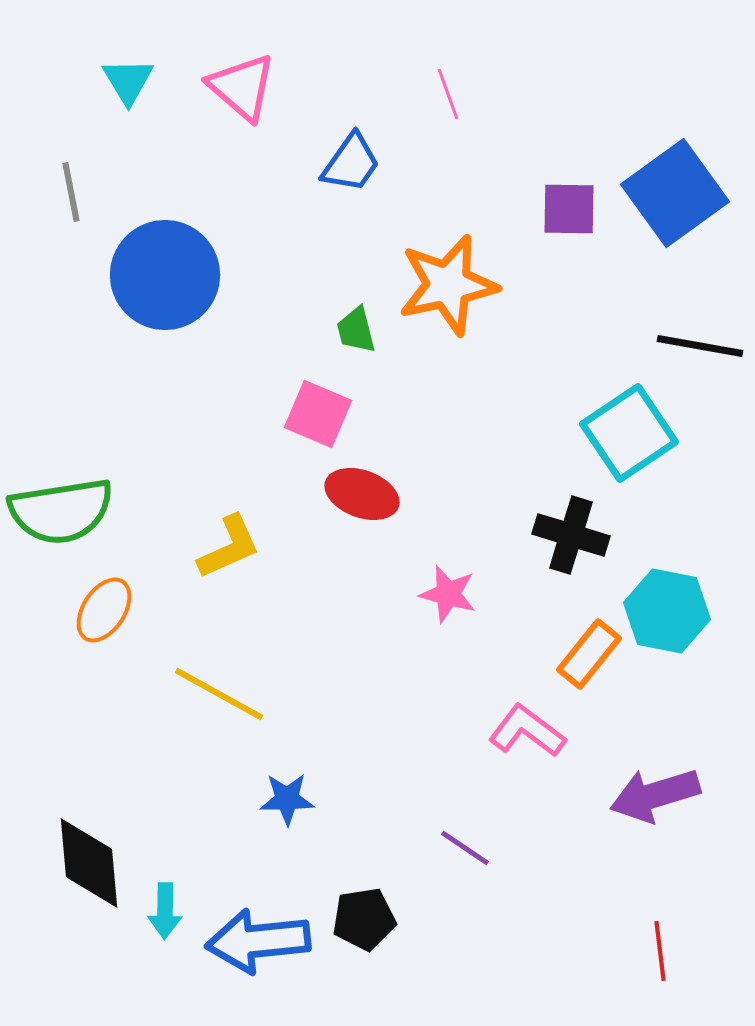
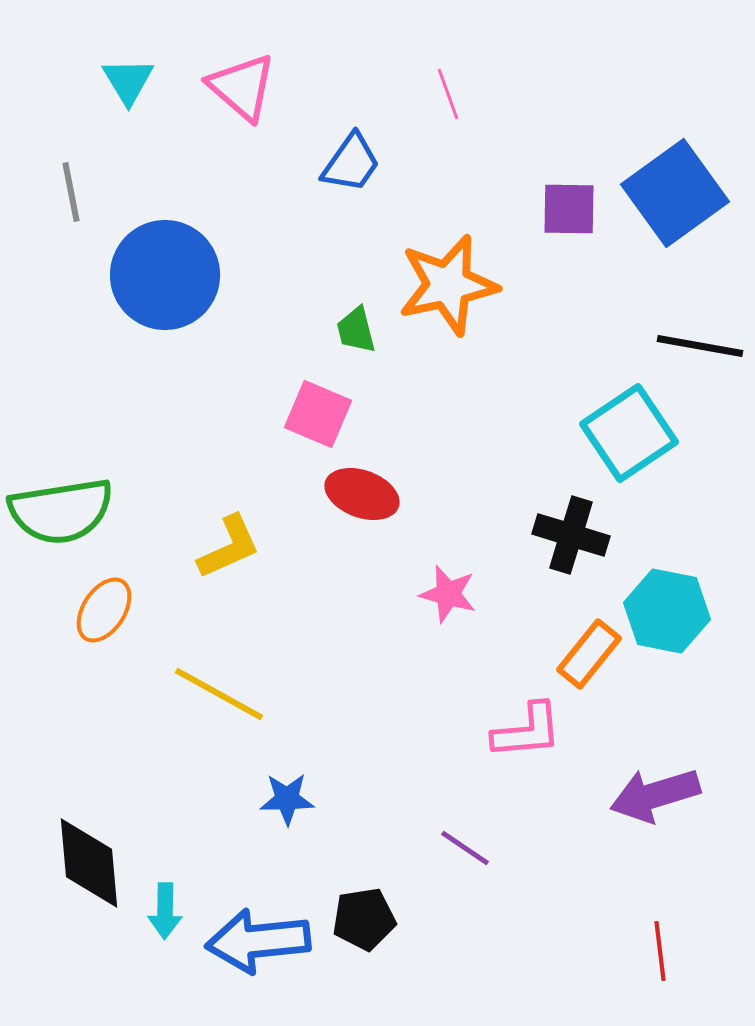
pink L-shape: rotated 138 degrees clockwise
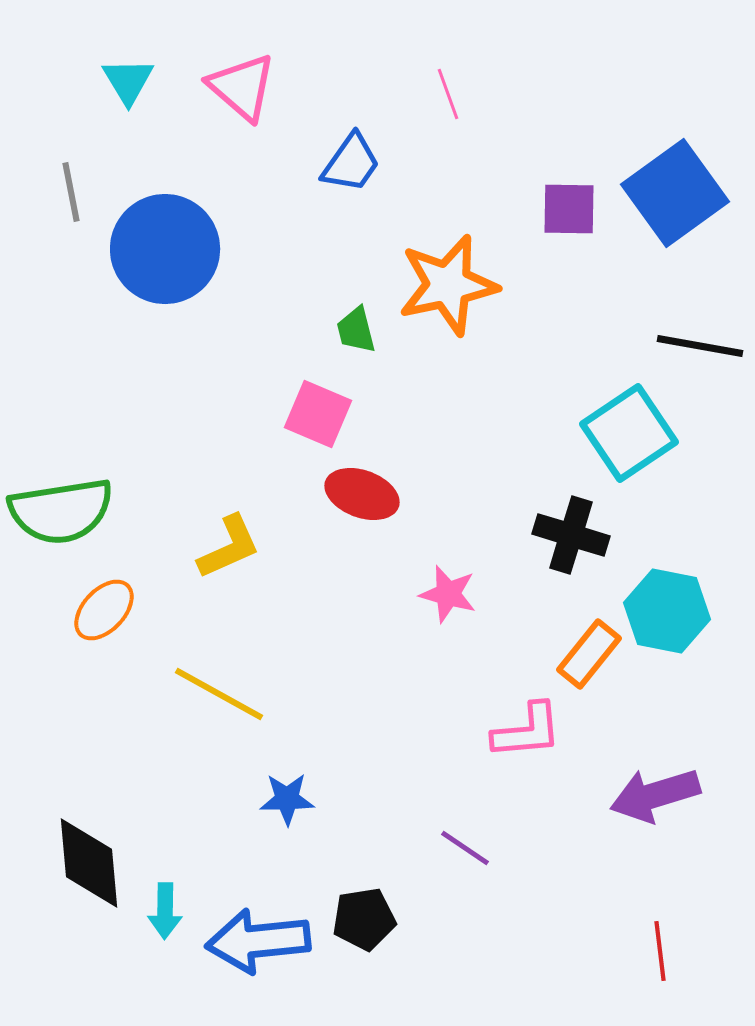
blue circle: moved 26 px up
orange ellipse: rotated 10 degrees clockwise
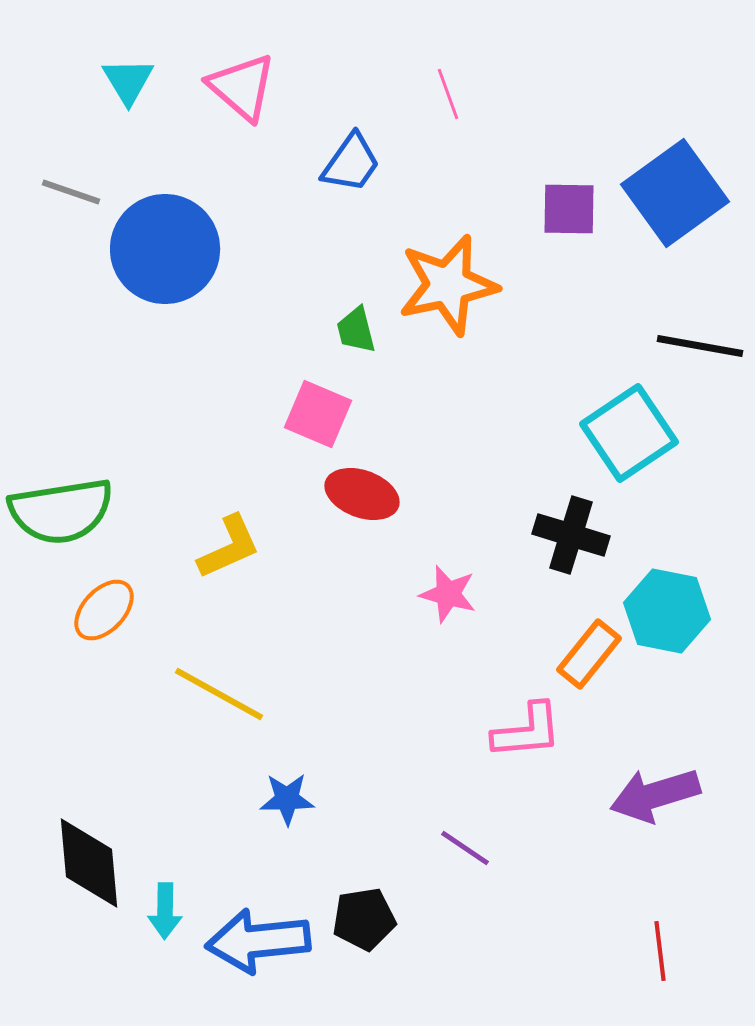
gray line: rotated 60 degrees counterclockwise
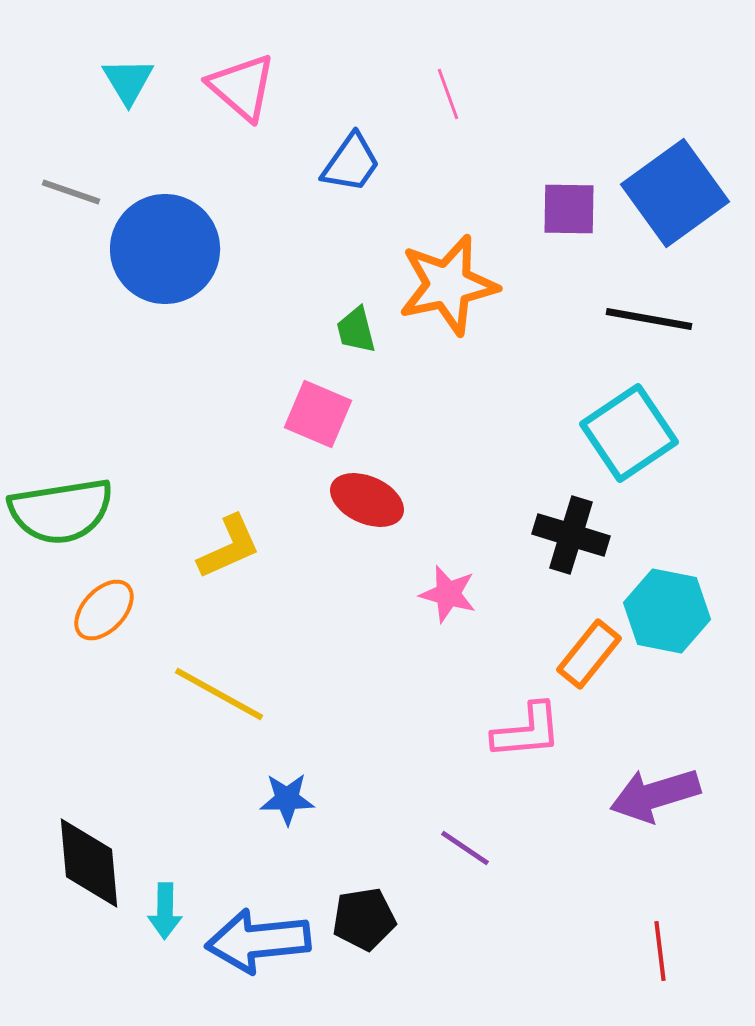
black line: moved 51 px left, 27 px up
red ellipse: moved 5 px right, 6 px down; rotated 4 degrees clockwise
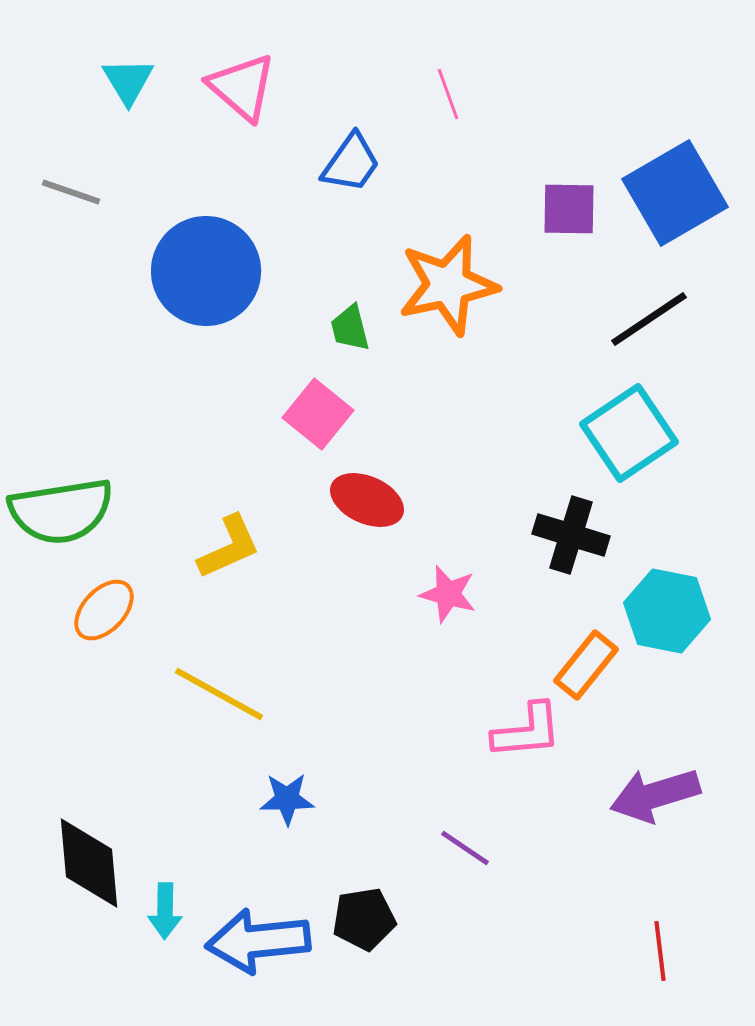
blue square: rotated 6 degrees clockwise
blue circle: moved 41 px right, 22 px down
black line: rotated 44 degrees counterclockwise
green trapezoid: moved 6 px left, 2 px up
pink square: rotated 16 degrees clockwise
orange rectangle: moved 3 px left, 11 px down
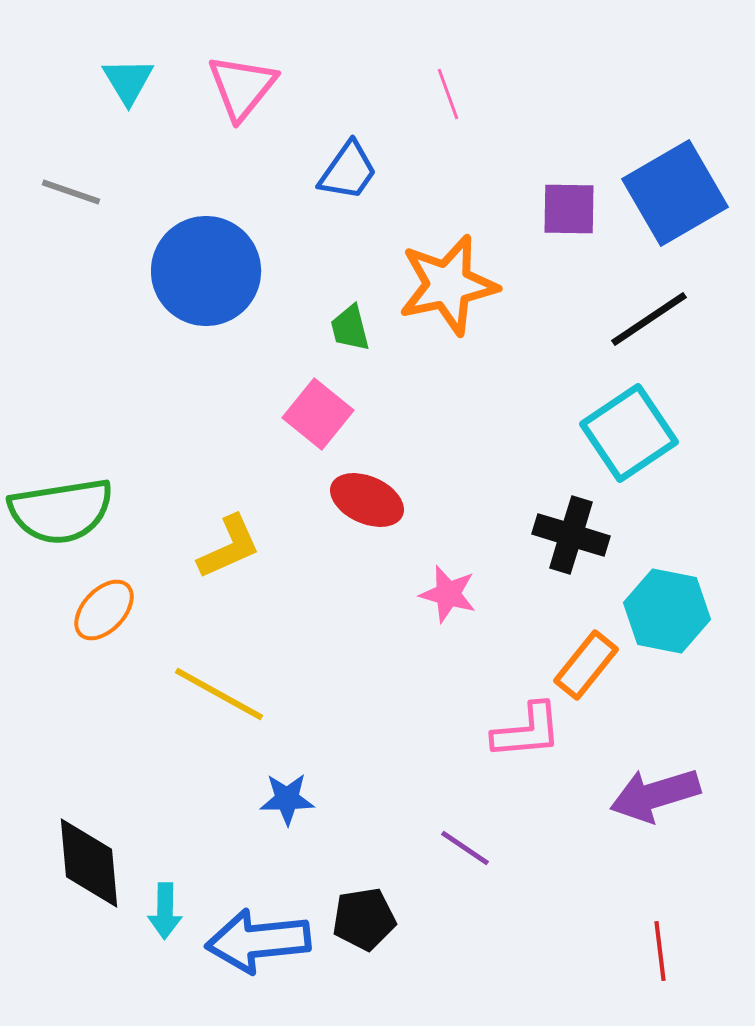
pink triangle: rotated 28 degrees clockwise
blue trapezoid: moved 3 px left, 8 px down
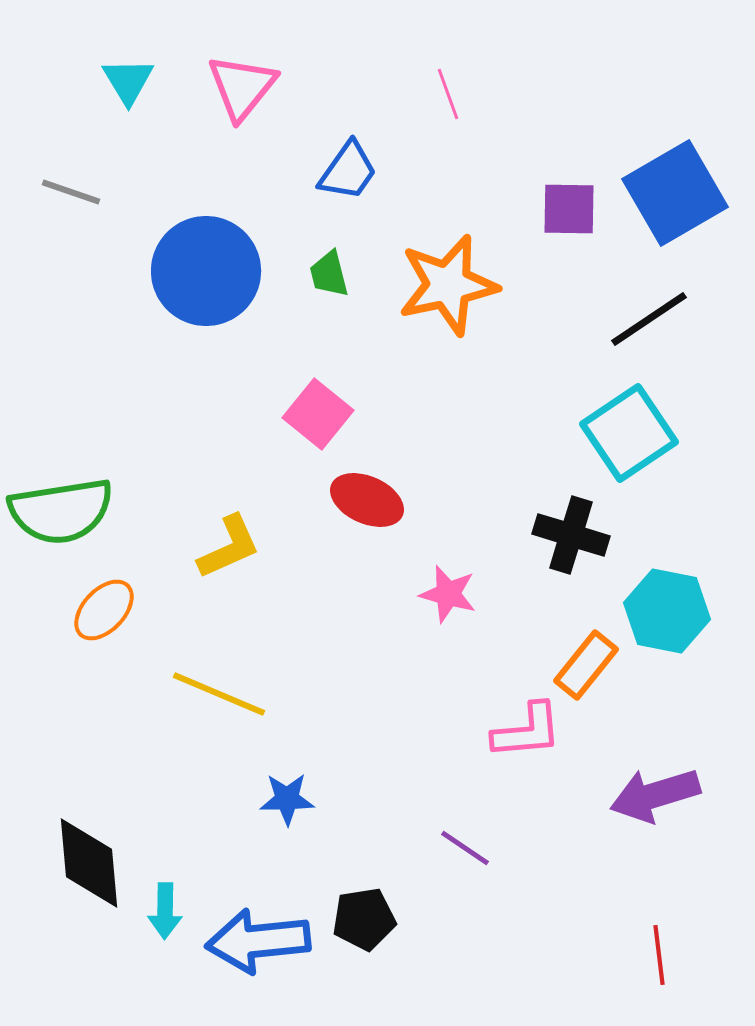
green trapezoid: moved 21 px left, 54 px up
yellow line: rotated 6 degrees counterclockwise
red line: moved 1 px left, 4 px down
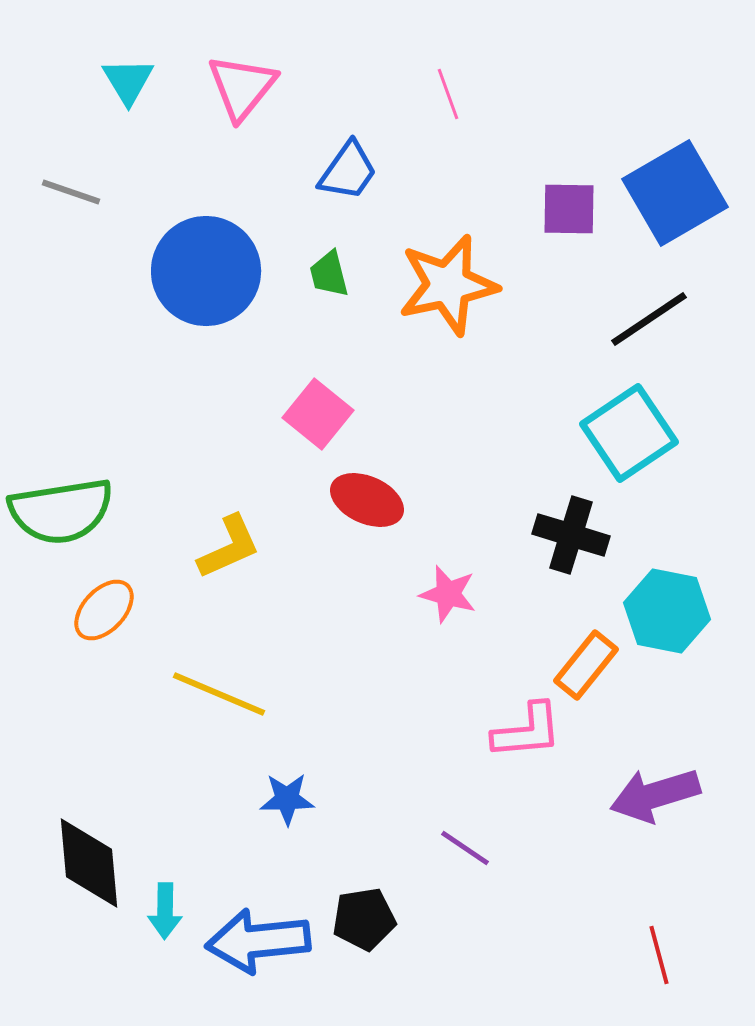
red line: rotated 8 degrees counterclockwise
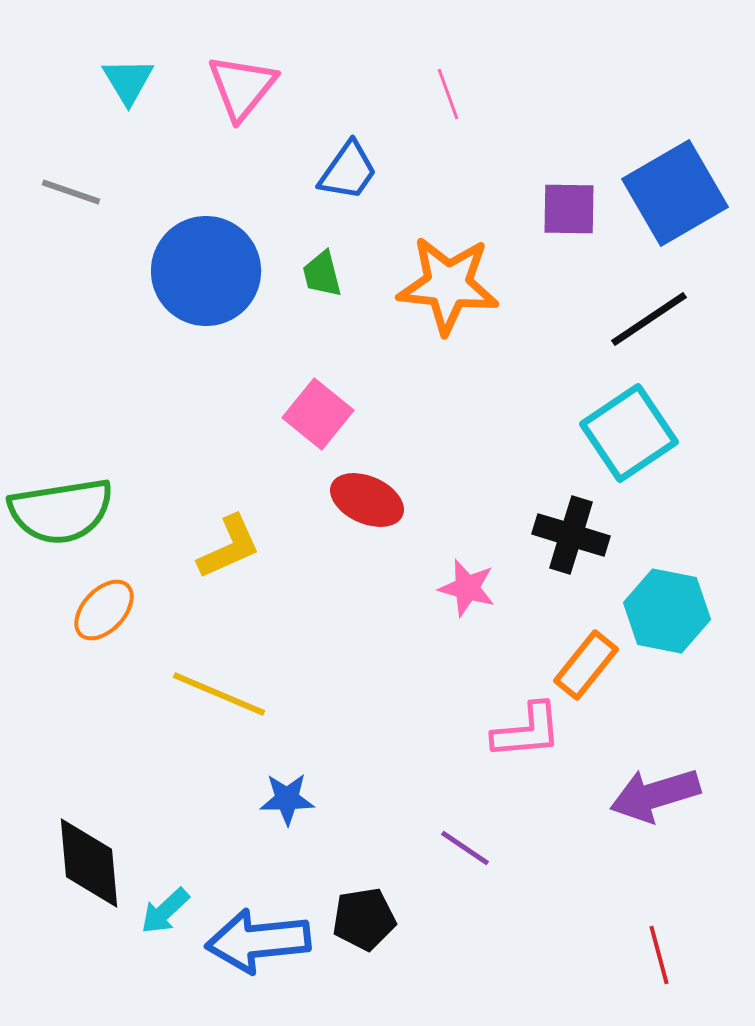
green trapezoid: moved 7 px left
orange star: rotated 18 degrees clockwise
pink star: moved 19 px right, 6 px up
cyan arrow: rotated 46 degrees clockwise
